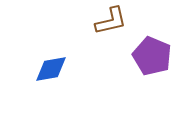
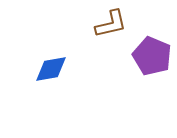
brown L-shape: moved 3 px down
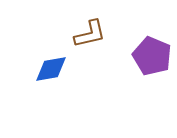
brown L-shape: moved 21 px left, 10 px down
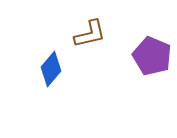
blue diamond: rotated 40 degrees counterclockwise
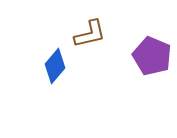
blue diamond: moved 4 px right, 3 px up
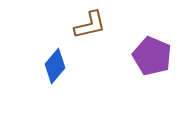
brown L-shape: moved 9 px up
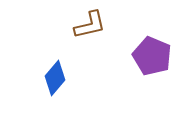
blue diamond: moved 12 px down
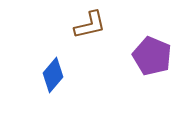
blue diamond: moved 2 px left, 3 px up
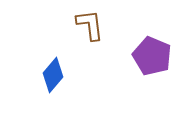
brown L-shape: rotated 84 degrees counterclockwise
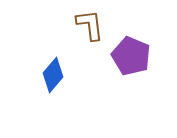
purple pentagon: moved 21 px left
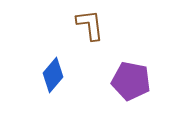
purple pentagon: moved 25 px down; rotated 12 degrees counterclockwise
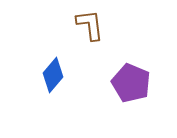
purple pentagon: moved 2 px down; rotated 12 degrees clockwise
